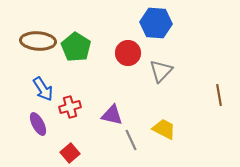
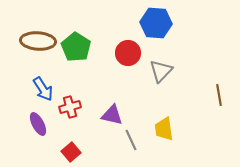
yellow trapezoid: rotated 125 degrees counterclockwise
red square: moved 1 px right, 1 px up
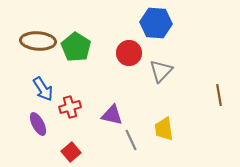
red circle: moved 1 px right
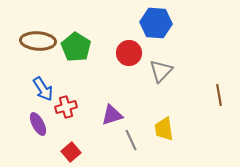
red cross: moved 4 px left
purple triangle: rotated 30 degrees counterclockwise
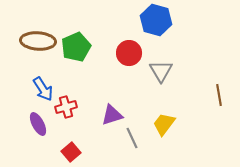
blue hexagon: moved 3 px up; rotated 12 degrees clockwise
green pentagon: rotated 16 degrees clockwise
gray triangle: rotated 15 degrees counterclockwise
yellow trapezoid: moved 5 px up; rotated 45 degrees clockwise
gray line: moved 1 px right, 2 px up
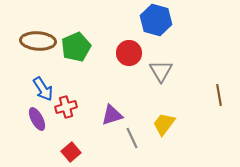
purple ellipse: moved 1 px left, 5 px up
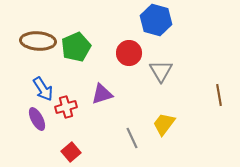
purple triangle: moved 10 px left, 21 px up
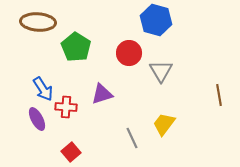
brown ellipse: moved 19 px up
green pentagon: rotated 16 degrees counterclockwise
red cross: rotated 20 degrees clockwise
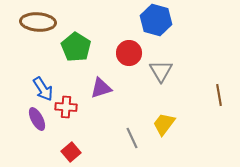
purple triangle: moved 1 px left, 6 px up
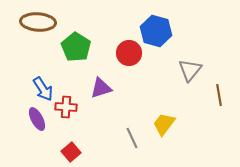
blue hexagon: moved 11 px down
gray triangle: moved 29 px right, 1 px up; rotated 10 degrees clockwise
